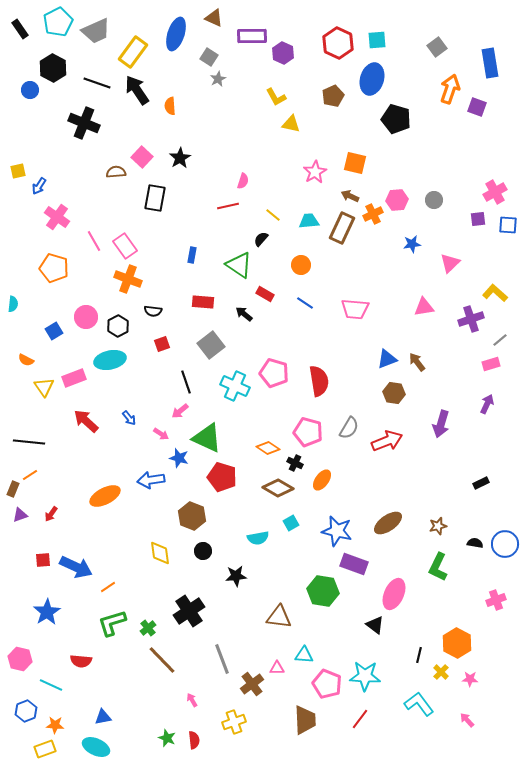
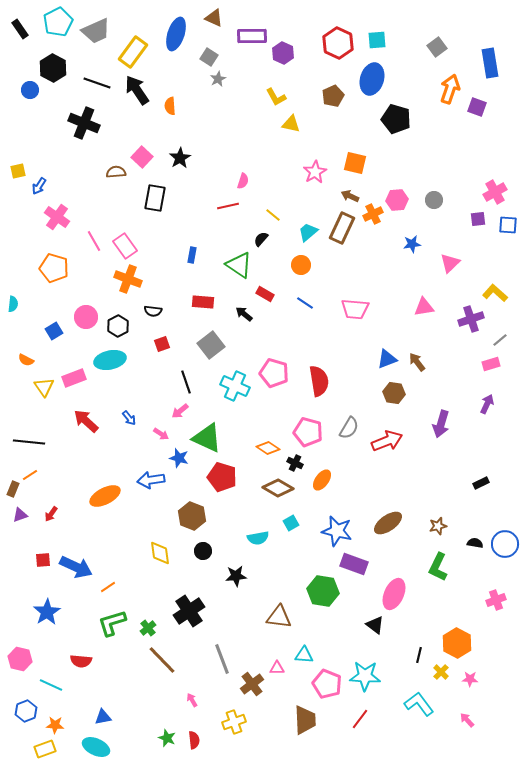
cyan trapezoid at (309, 221): moved 1 px left, 11 px down; rotated 35 degrees counterclockwise
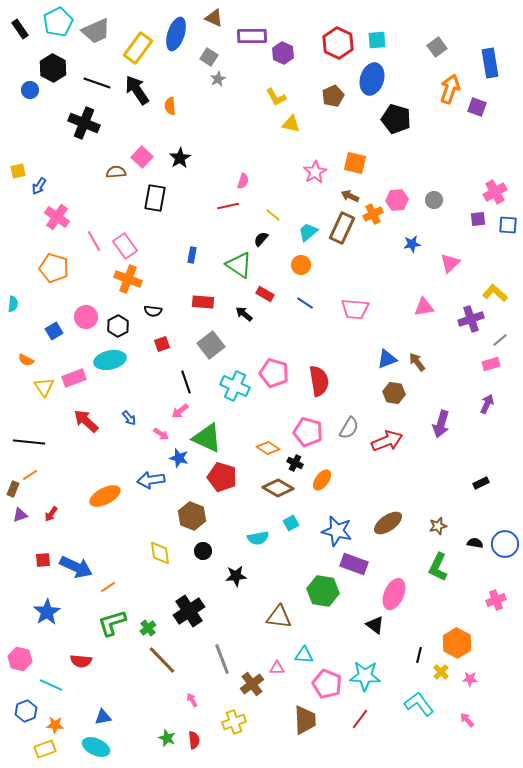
yellow rectangle at (133, 52): moved 5 px right, 4 px up
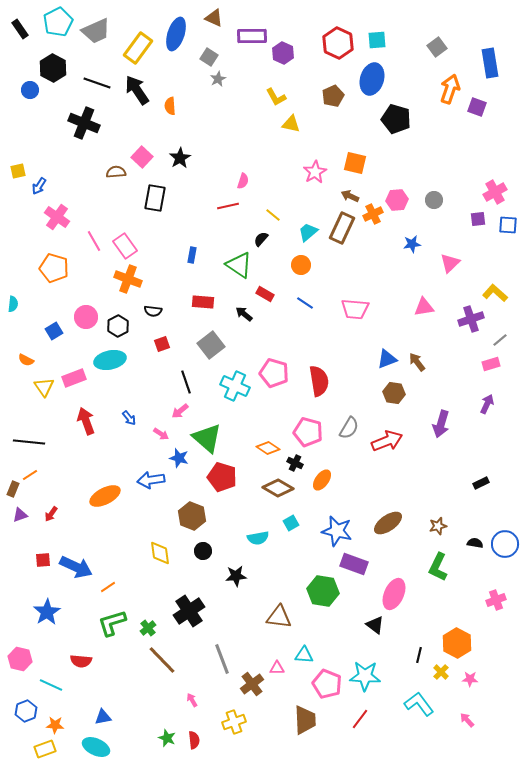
red arrow at (86, 421): rotated 28 degrees clockwise
green triangle at (207, 438): rotated 16 degrees clockwise
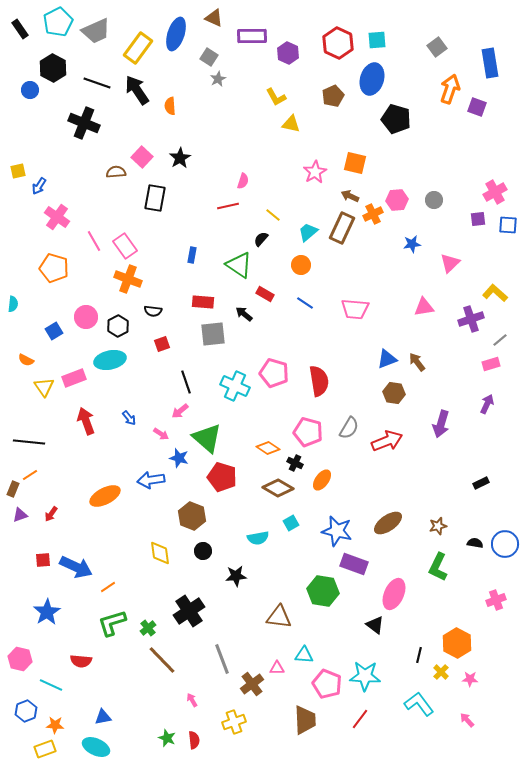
purple hexagon at (283, 53): moved 5 px right
gray square at (211, 345): moved 2 px right, 11 px up; rotated 32 degrees clockwise
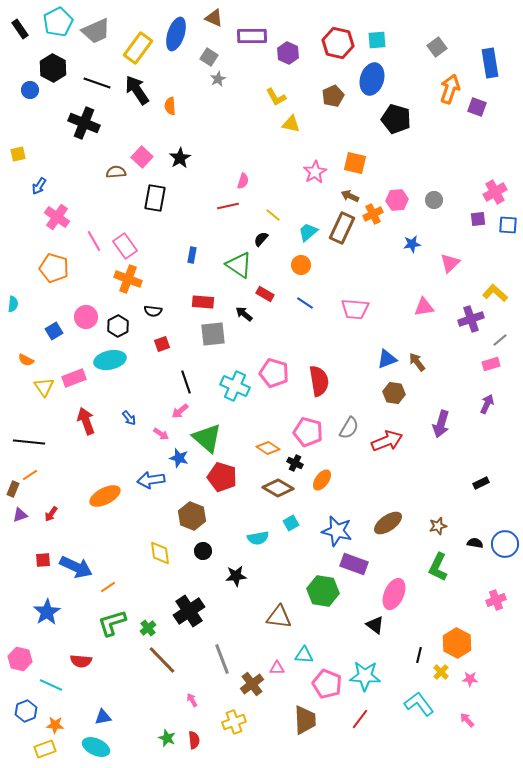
red hexagon at (338, 43): rotated 12 degrees counterclockwise
yellow square at (18, 171): moved 17 px up
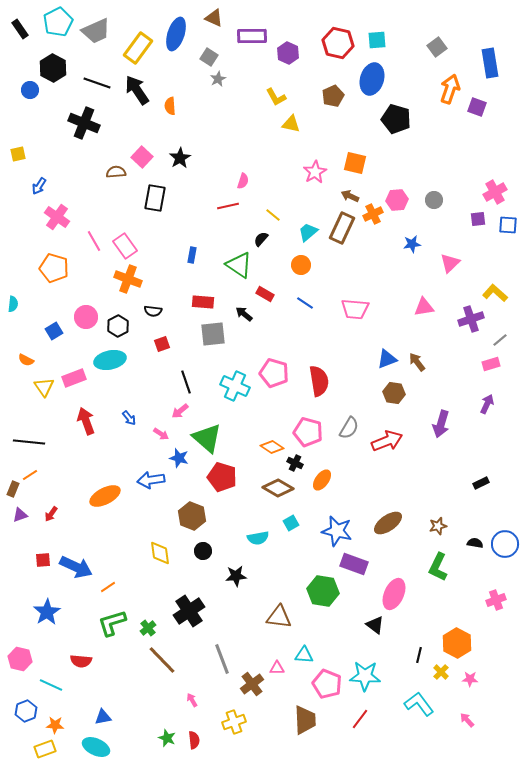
orange diamond at (268, 448): moved 4 px right, 1 px up
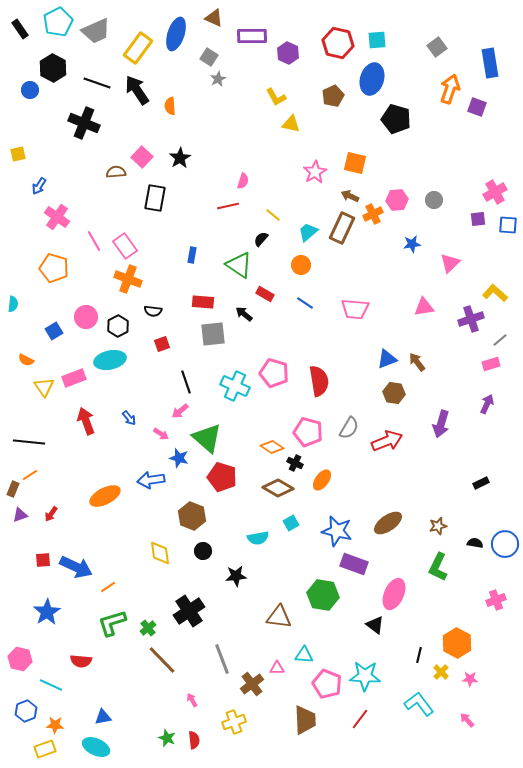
green hexagon at (323, 591): moved 4 px down
